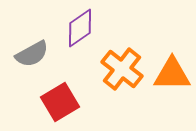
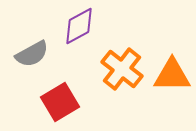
purple diamond: moved 1 px left, 2 px up; rotated 6 degrees clockwise
orange triangle: moved 1 px down
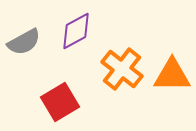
purple diamond: moved 3 px left, 5 px down
gray semicircle: moved 8 px left, 12 px up
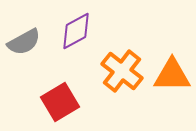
orange cross: moved 2 px down
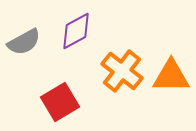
orange triangle: moved 1 px left, 1 px down
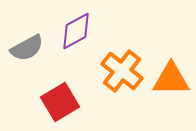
gray semicircle: moved 3 px right, 6 px down
orange triangle: moved 3 px down
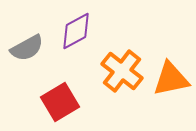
orange triangle: rotated 12 degrees counterclockwise
